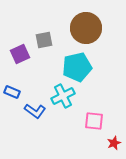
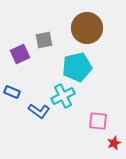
brown circle: moved 1 px right
blue L-shape: moved 4 px right
pink square: moved 4 px right
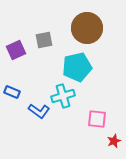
purple square: moved 4 px left, 4 px up
cyan cross: rotated 10 degrees clockwise
pink square: moved 1 px left, 2 px up
red star: moved 2 px up
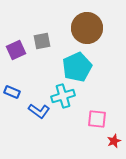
gray square: moved 2 px left, 1 px down
cyan pentagon: rotated 12 degrees counterclockwise
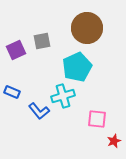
blue L-shape: rotated 15 degrees clockwise
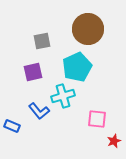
brown circle: moved 1 px right, 1 px down
purple square: moved 17 px right, 22 px down; rotated 12 degrees clockwise
blue rectangle: moved 34 px down
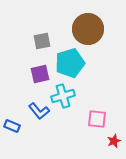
cyan pentagon: moved 7 px left, 4 px up; rotated 8 degrees clockwise
purple square: moved 7 px right, 2 px down
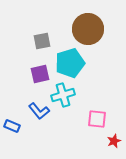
cyan cross: moved 1 px up
